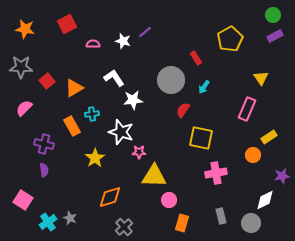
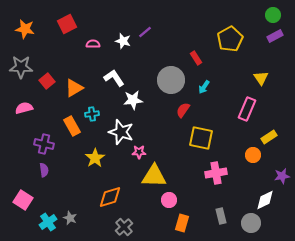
pink semicircle at (24, 108): rotated 30 degrees clockwise
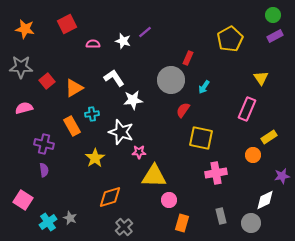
red rectangle at (196, 58): moved 8 px left; rotated 56 degrees clockwise
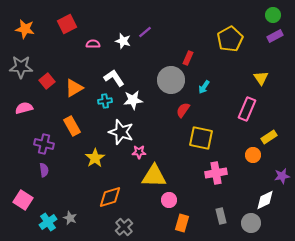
cyan cross at (92, 114): moved 13 px right, 13 px up
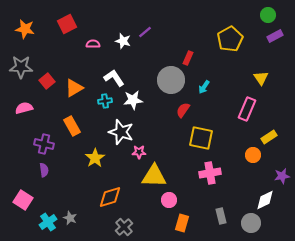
green circle at (273, 15): moved 5 px left
pink cross at (216, 173): moved 6 px left
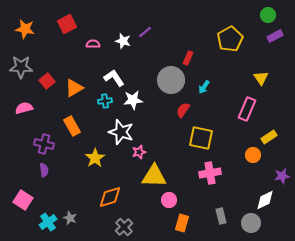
pink star at (139, 152): rotated 16 degrees counterclockwise
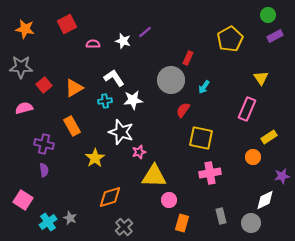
red square at (47, 81): moved 3 px left, 4 px down
orange circle at (253, 155): moved 2 px down
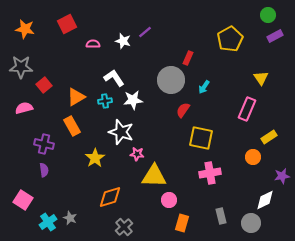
orange triangle at (74, 88): moved 2 px right, 9 px down
pink star at (139, 152): moved 2 px left, 2 px down; rotated 24 degrees clockwise
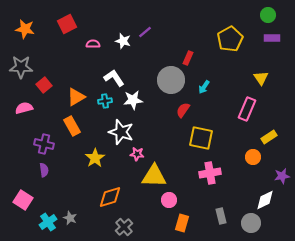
purple rectangle at (275, 36): moved 3 px left, 2 px down; rotated 28 degrees clockwise
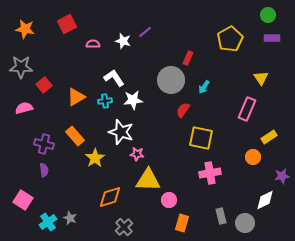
orange rectangle at (72, 126): moved 3 px right, 10 px down; rotated 12 degrees counterclockwise
yellow triangle at (154, 176): moved 6 px left, 4 px down
gray circle at (251, 223): moved 6 px left
